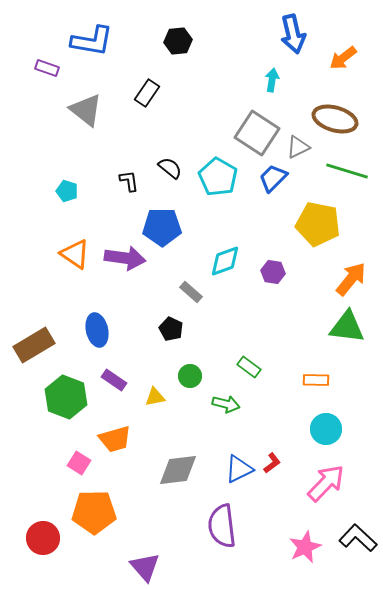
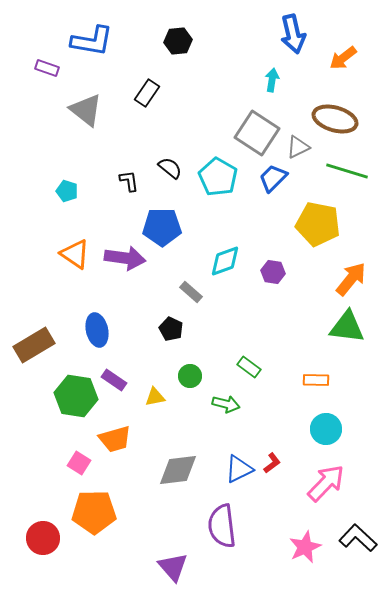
green hexagon at (66, 397): moved 10 px right, 1 px up; rotated 12 degrees counterclockwise
purple triangle at (145, 567): moved 28 px right
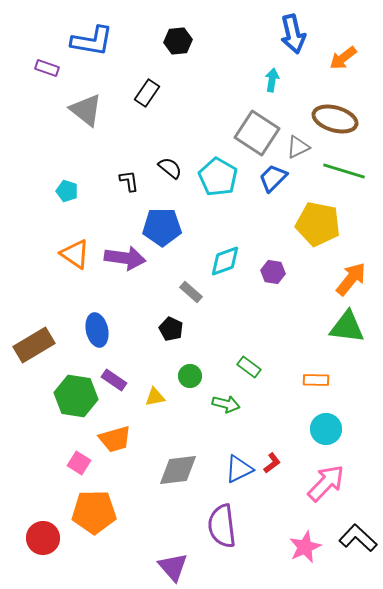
green line at (347, 171): moved 3 px left
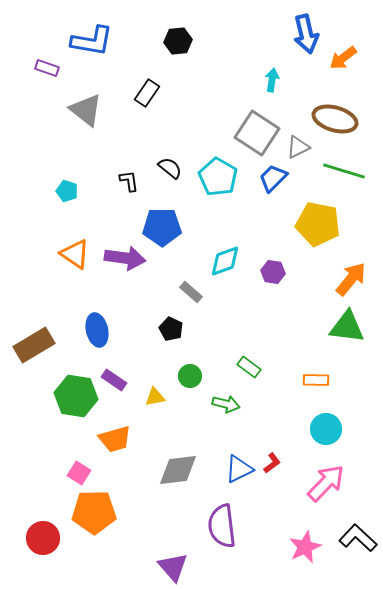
blue arrow at (293, 34): moved 13 px right
pink square at (79, 463): moved 10 px down
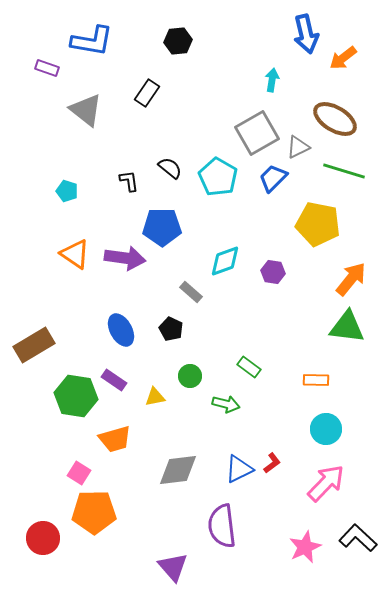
brown ellipse at (335, 119): rotated 15 degrees clockwise
gray square at (257, 133): rotated 27 degrees clockwise
blue ellipse at (97, 330): moved 24 px right; rotated 16 degrees counterclockwise
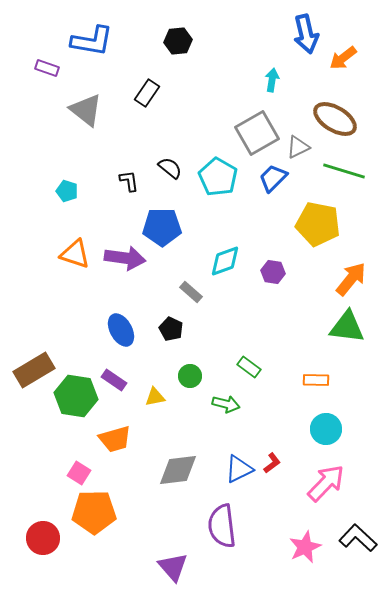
orange triangle at (75, 254): rotated 16 degrees counterclockwise
brown rectangle at (34, 345): moved 25 px down
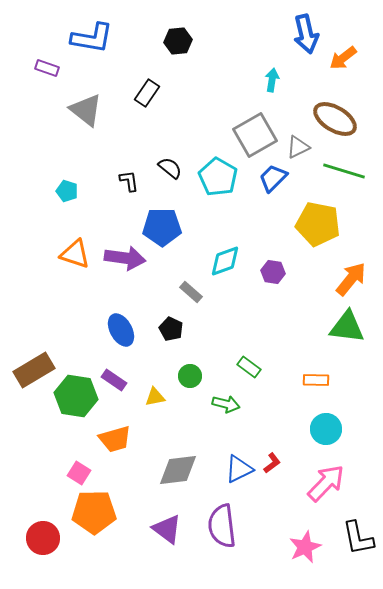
blue L-shape at (92, 41): moved 3 px up
gray square at (257, 133): moved 2 px left, 2 px down
black L-shape at (358, 538): rotated 144 degrees counterclockwise
purple triangle at (173, 567): moved 6 px left, 38 px up; rotated 12 degrees counterclockwise
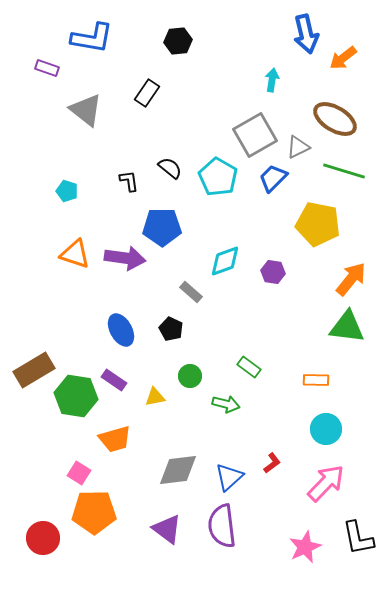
blue triangle at (239, 469): moved 10 px left, 8 px down; rotated 16 degrees counterclockwise
